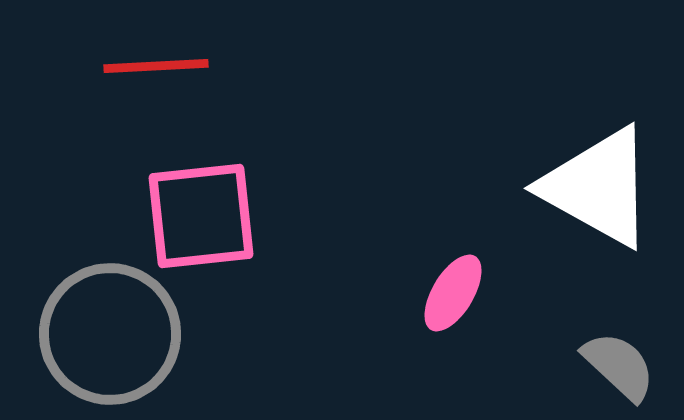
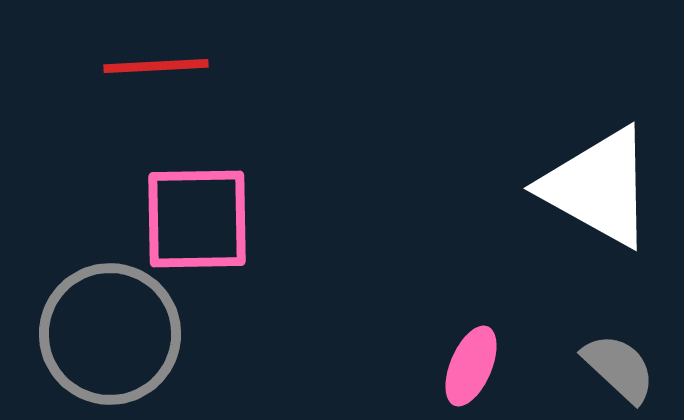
pink square: moved 4 px left, 3 px down; rotated 5 degrees clockwise
pink ellipse: moved 18 px right, 73 px down; rotated 8 degrees counterclockwise
gray semicircle: moved 2 px down
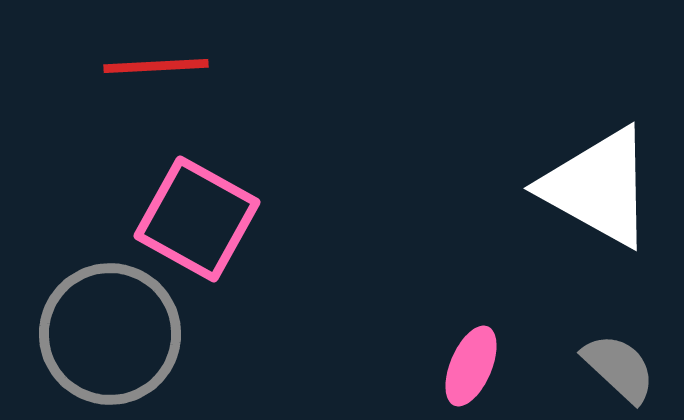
pink square: rotated 30 degrees clockwise
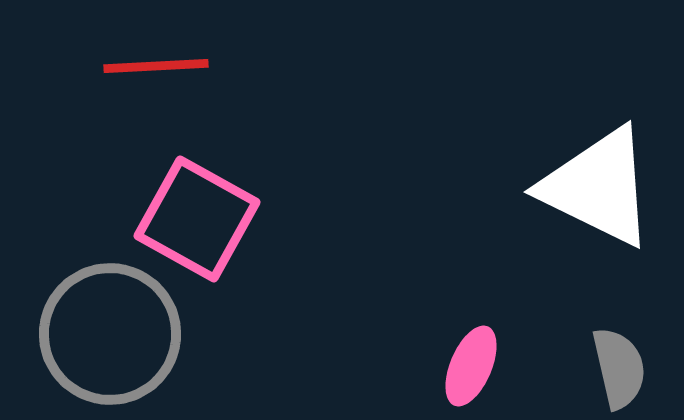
white triangle: rotated 3 degrees counterclockwise
gray semicircle: rotated 34 degrees clockwise
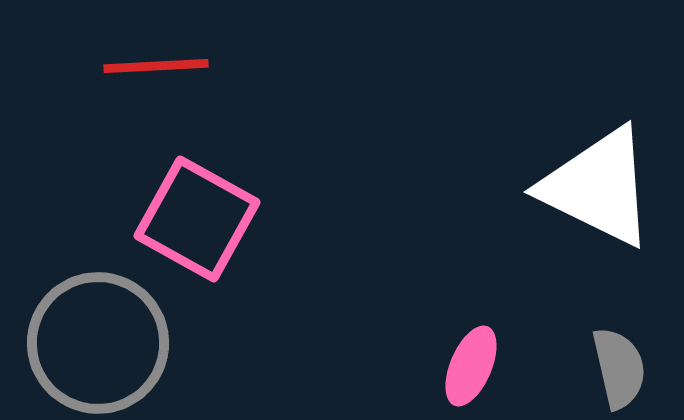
gray circle: moved 12 px left, 9 px down
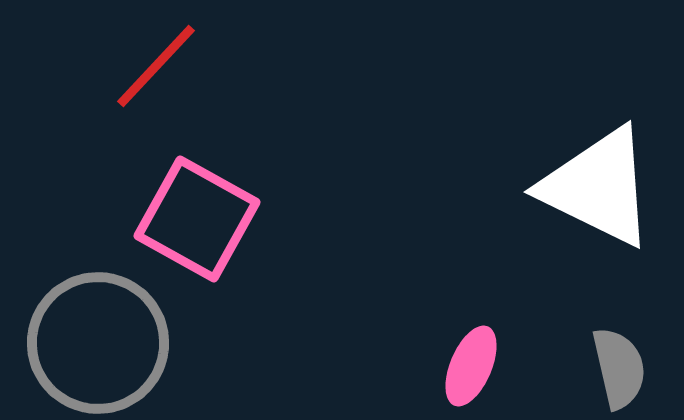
red line: rotated 44 degrees counterclockwise
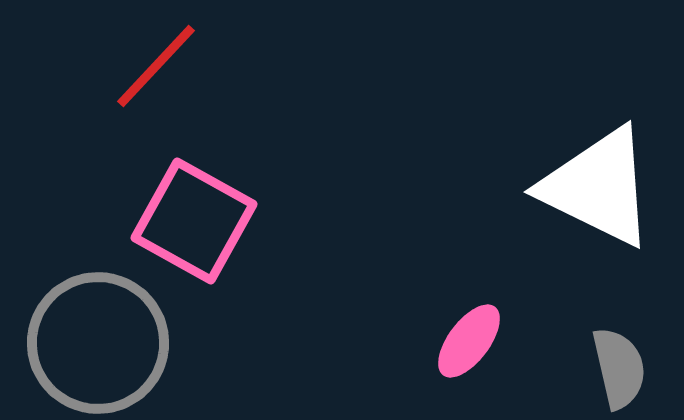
pink square: moved 3 px left, 2 px down
pink ellipse: moved 2 px left, 25 px up; rotated 14 degrees clockwise
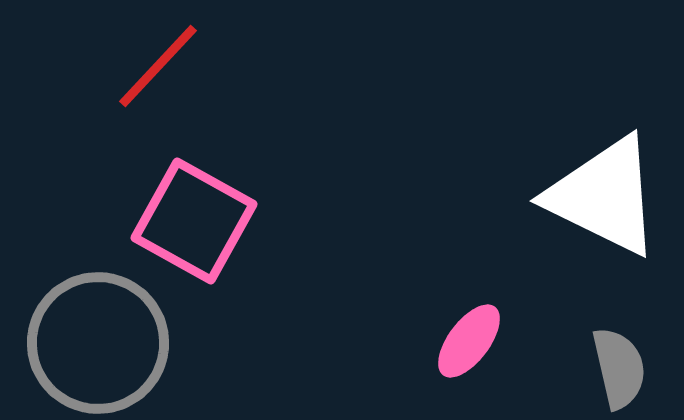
red line: moved 2 px right
white triangle: moved 6 px right, 9 px down
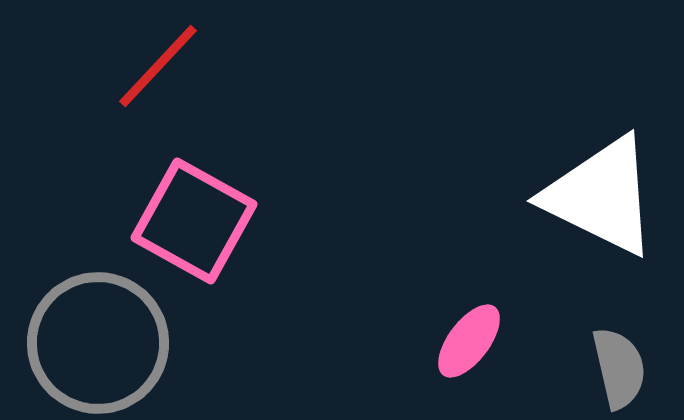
white triangle: moved 3 px left
